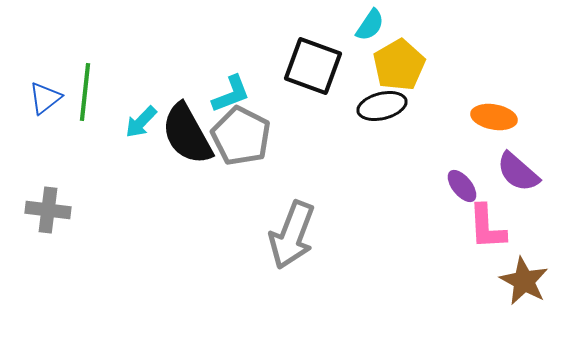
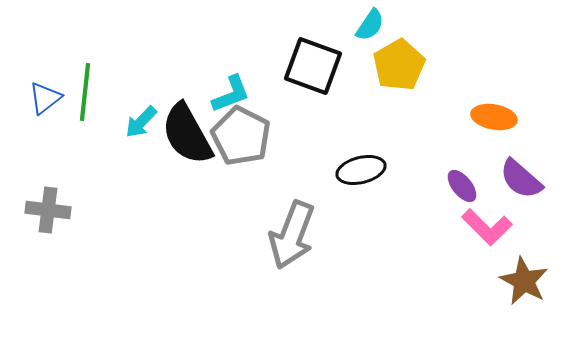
black ellipse: moved 21 px left, 64 px down
purple semicircle: moved 3 px right, 7 px down
pink L-shape: rotated 42 degrees counterclockwise
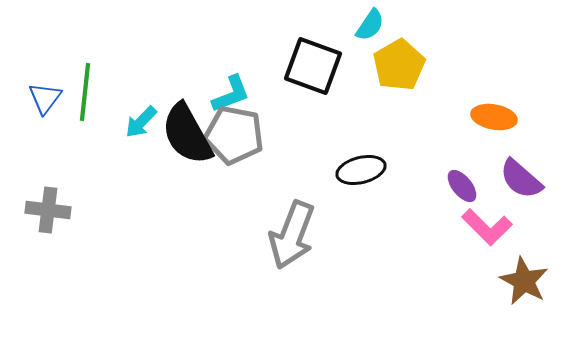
blue triangle: rotated 15 degrees counterclockwise
gray pentagon: moved 7 px left, 1 px up; rotated 16 degrees counterclockwise
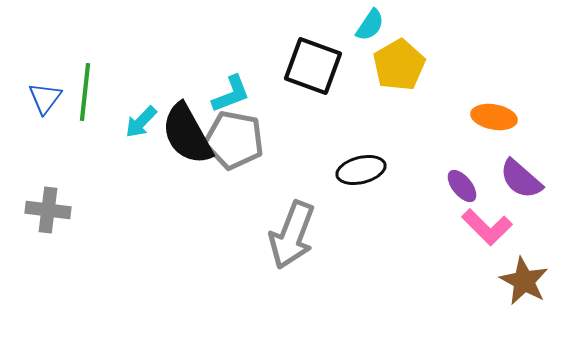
gray pentagon: moved 5 px down
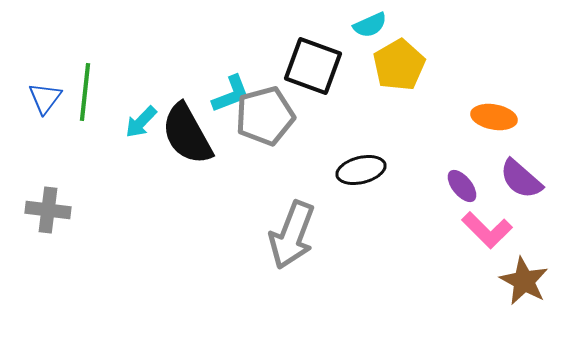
cyan semicircle: rotated 32 degrees clockwise
gray pentagon: moved 31 px right, 24 px up; rotated 26 degrees counterclockwise
pink L-shape: moved 3 px down
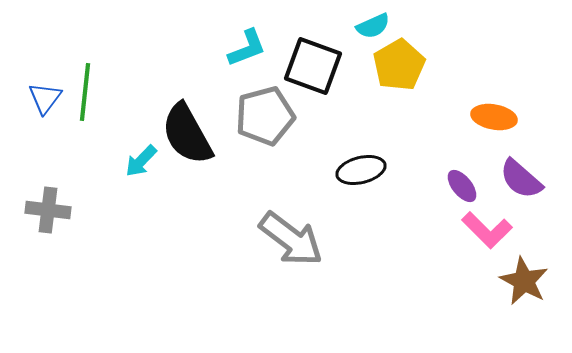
cyan semicircle: moved 3 px right, 1 px down
cyan L-shape: moved 16 px right, 46 px up
cyan arrow: moved 39 px down
gray arrow: moved 1 px left, 4 px down; rotated 74 degrees counterclockwise
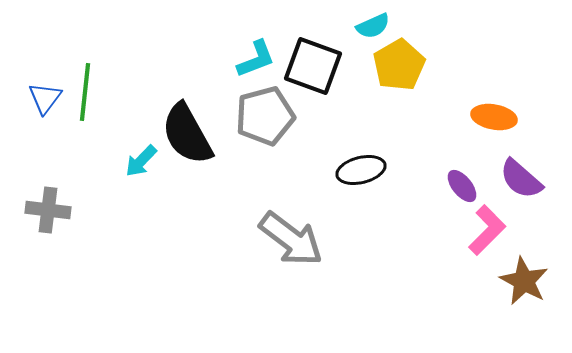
cyan L-shape: moved 9 px right, 11 px down
pink L-shape: rotated 90 degrees counterclockwise
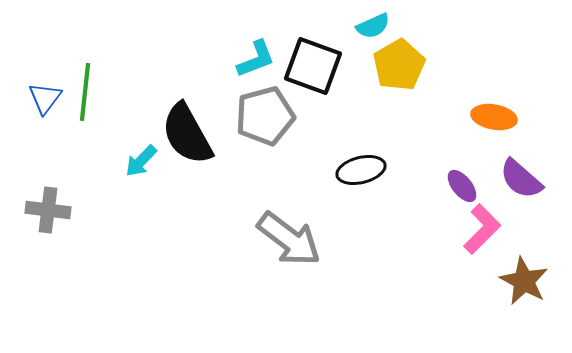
pink L-shape: moved 5 px left, 1 px up
gray arrow: moved 2 px left
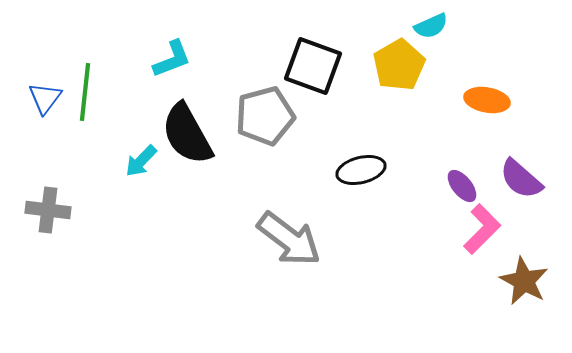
cyan semicircle: moved 58 px right
cyan L-shape: moved 84 px left
orange ellipse: moved 7 px left, 17 px up
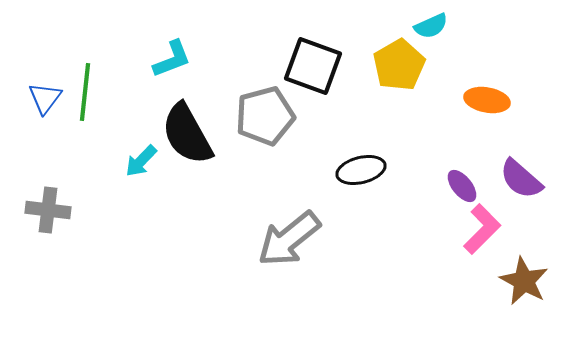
gray arrow: rotated 104 degrees clockwise
